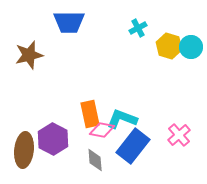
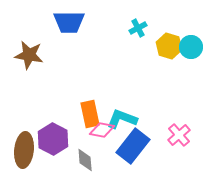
brown star: rotated 24 degrees clockwise
gray diamond: moved 10 px left
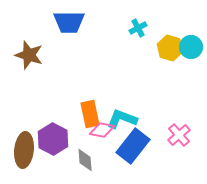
yellow hexagon: moved 1 px right, 2 px down
brown star: rotated 8 degrees clockwise
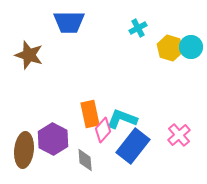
pink diamond: moved 1 px right; rotated 60 degrees counterclockwise
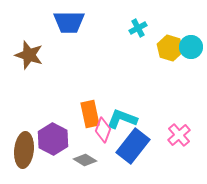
pink diamond: rotated 20 degrees counterclockwise
gray diamond: rotated 55 degrees counterclockwise
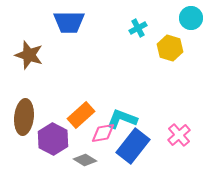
cyan circle: moved 29 px up
orange rectangle: moved 9 px left, 1 px down; rotated 60 degrees clockwise
pink diamond: moved 3 px down; rotated 60 degrees clockwise
brown ellipse: moved 33 px up
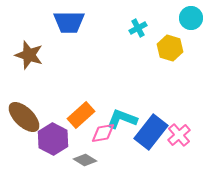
brown ellipse: rotated 52 degrees counterclockwise
blue rectangle: moved 18 px right, 14 px up
